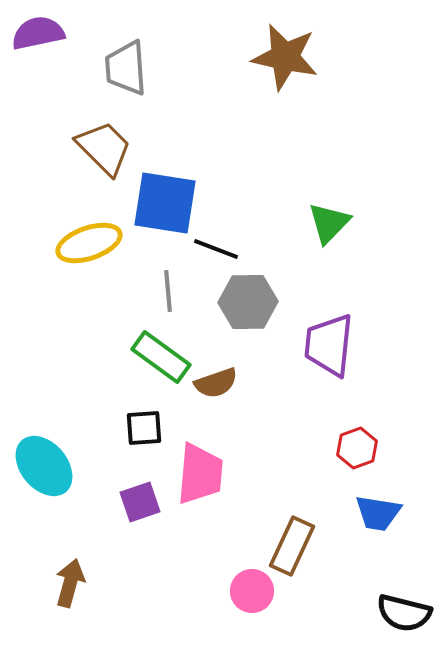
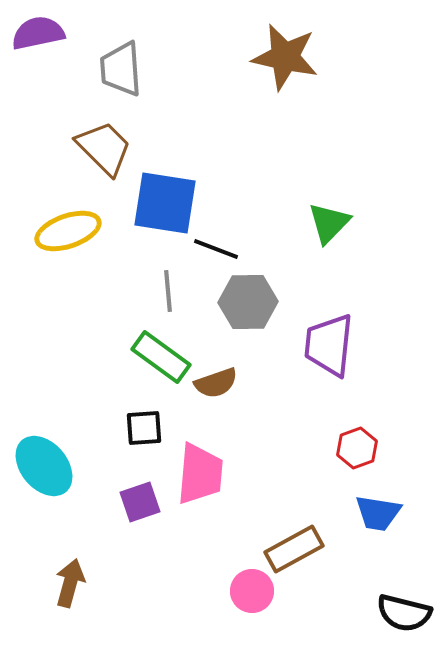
gray trapezoid: moved 5 px left, 1 px down
yellow ellipse: moved 21 px left, 12 px up
brown rectangle: moved 2 px right, 3 px down; rotated 36 degrees clockwise
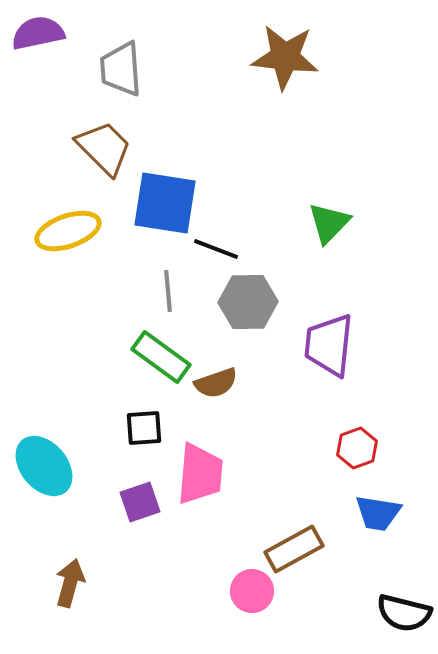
brown star: rotated 6 degrees counterclockwise
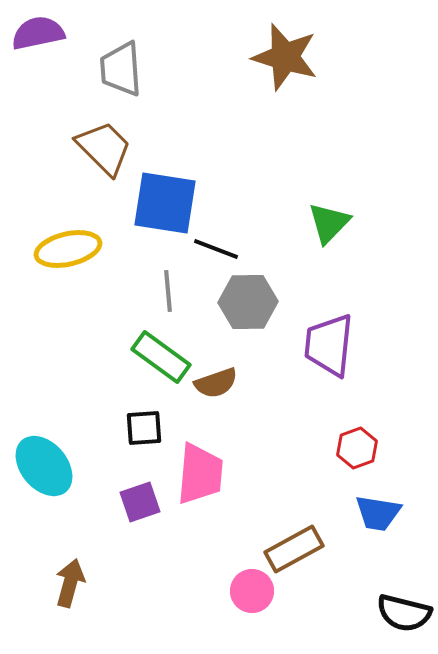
brown star: rotated 10 degrees clockwise
yellow ellipse: moved 18 px down; rotated 6 degrees clockwise
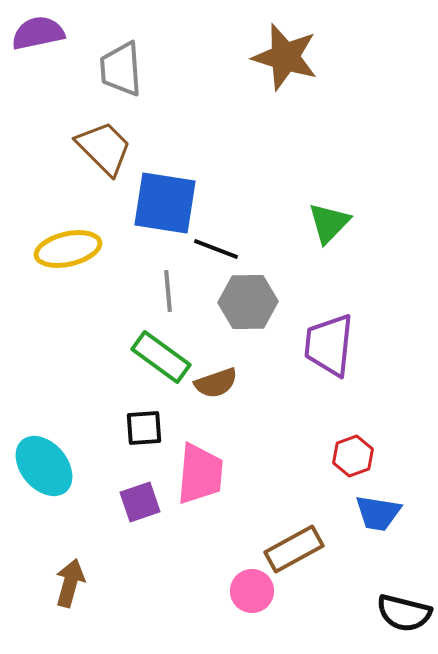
red hexagon: moved 4 px left, 8 px down
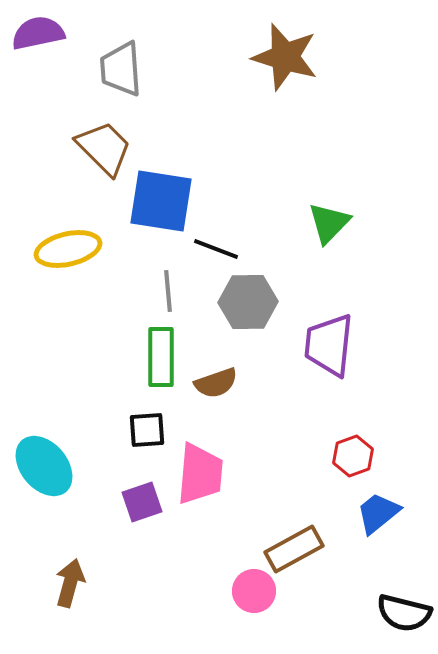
blue square: moved 4 px left, 2 px up
green rectangle: rotated 54 degrees clockwise
black square: moved 3 px right, 2 px down
purple square: moved 2 px right
blue trapezoid: rotated 132 degrees clockwise
pink circle: moved 2 px right
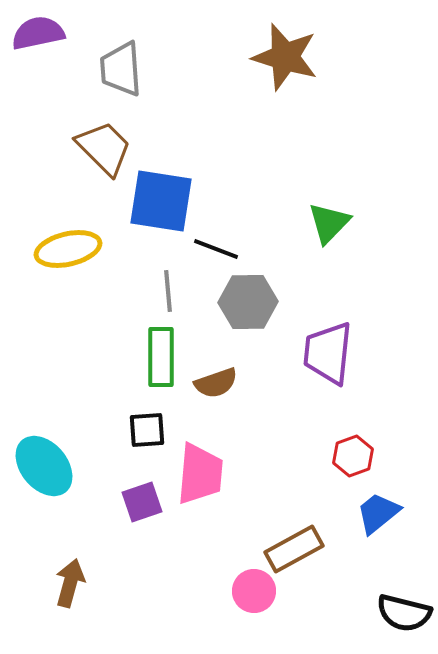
purple trapezoid: moved 1 px left, 8 px down
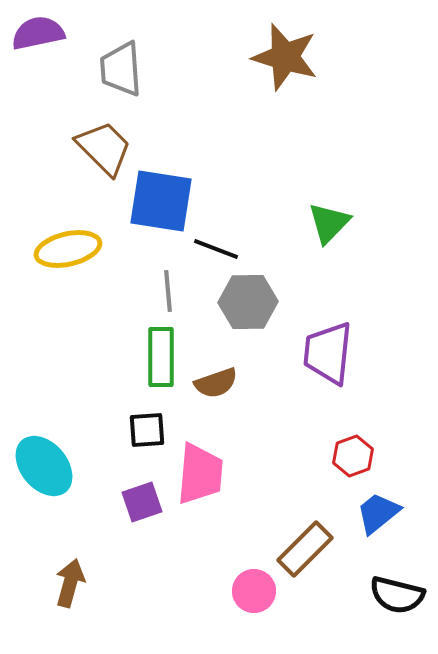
brown rectangle: moved 11 px right; rotated 16 degrees counterclockwise
black semicircle: moved 7 px left, 18 px up
